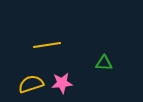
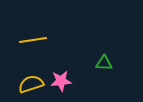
yellow line: moved 14 px left, 5 px up
pink star: moved 1 px left, 2 px up
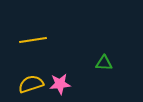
pink star: moved 1 px left, 3 px down
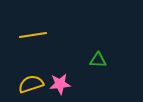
yellow line: moved 5 px up
green triangle: moved 6 px left, 3 px up
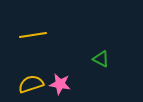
green triangle: moved 3 px right, 1 px up; rotated 24 degrees clockwise
pink star: rotated 15 degrees clockwise
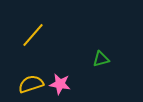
yellow line: rotated 40 degrees counterclockwise
green triangle: rotated 42 degrees counterclockwise
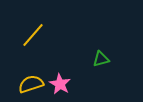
pink star: rotated 20 degrees clockwise
